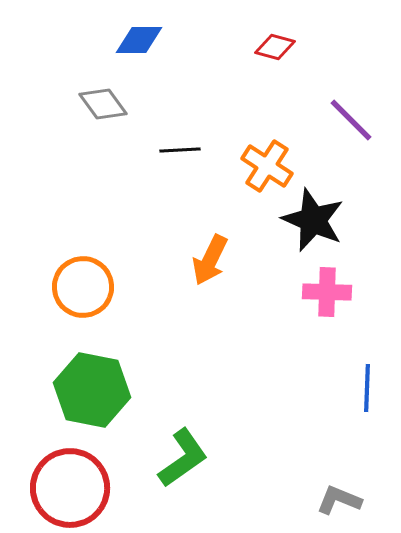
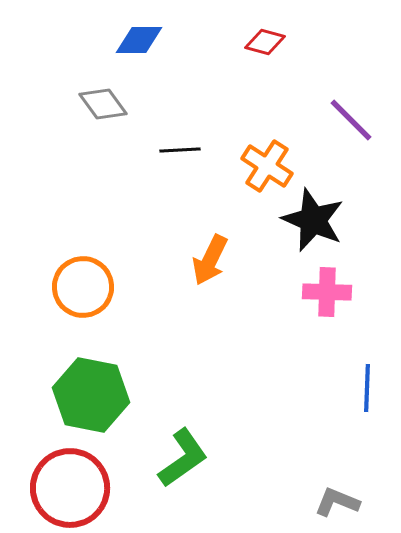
red diamond: moved 10 px left, 5 px up
green hexagon: moved 1 px left, 5 px down
gray L-shape: moved 2 px left, 2 px down
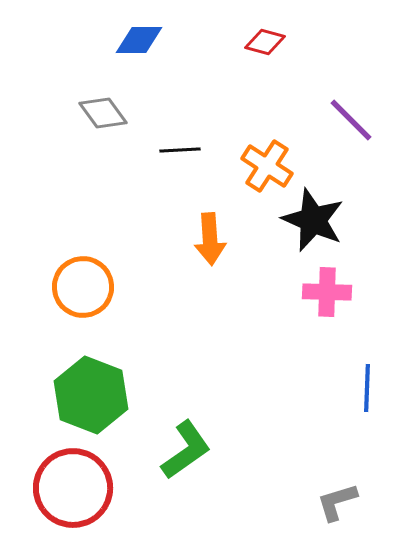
gray diamond: moved 9 px down
orange arrow: moved 21 px up; rotated 30 degrees counterclockwise
green hexagon: rotated 10 degrees clockwise
green L-shape: moved 3 px right, 8 px up
red circle: moved 3 px right
gray L-shape: rotated 39 degrees counterclockwise
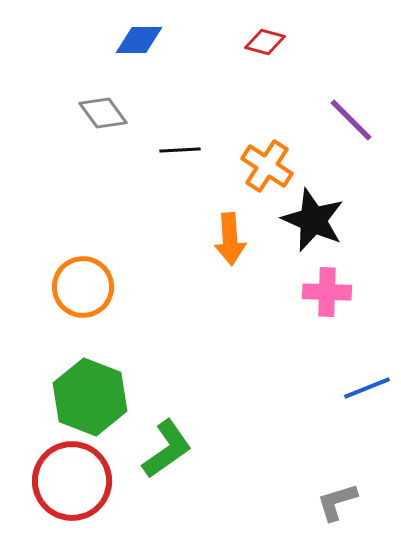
orange arrow: moved 20 px right
blue line: rotated 66 degrees clockwise
green hexagon: moved 1 px left, 2 px down
green L-shape: moved 19 px left, 1 px up
red circle: moved 1 px left, 7 px up
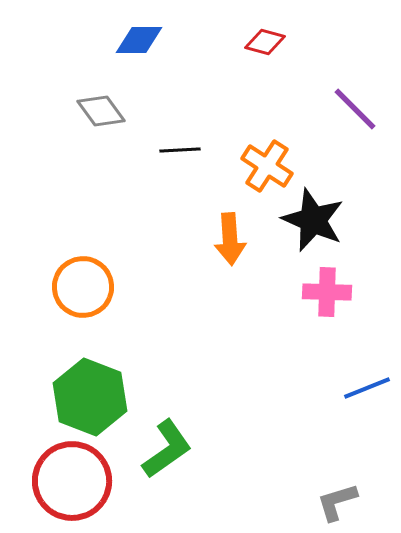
gray diamond: moved 2 px left, 2 px up
purple line: moved 4 px right, 11 px up
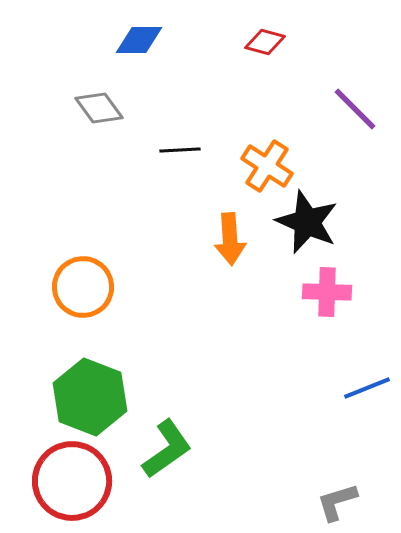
gray diamond: moved 2 px left, 3 px up
black star: moved 6 px left, 2 px down
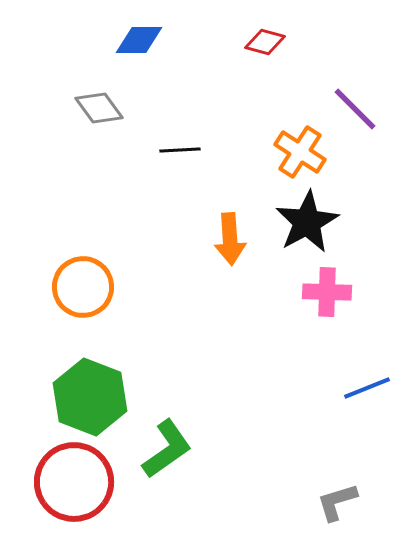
orange cross: moved 33 px right, 14 px up
black star: rotated 20 degrees clockwise
red circle: moved 2 px right, 1 px down
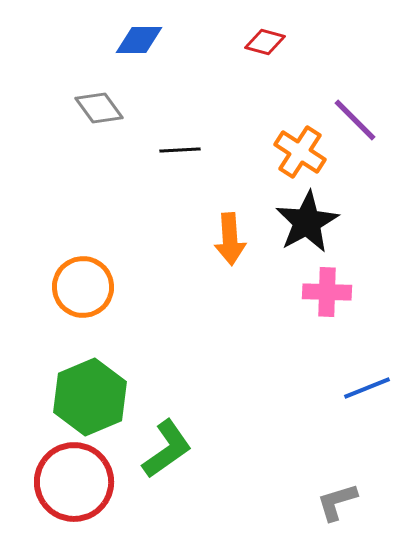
purple line: moved 11 px down
green hexagon: rotated 16 degrees clockwise
